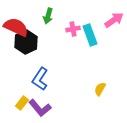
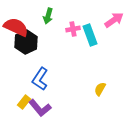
yellow rectangle: moved 2 px right, 1 px up
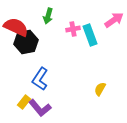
black hexagon: rotated 15 degrees clockwise
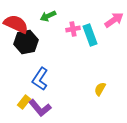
green arrow: rotated 49 degrees clockwise
red semicircle: moved 3 px up
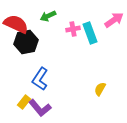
cyan rectangle: moved 2 px up
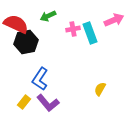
pink arrow: rotated 12 degrees clockwise
purple L-shape: moved 8 px right, 5 px up
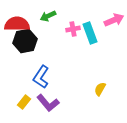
red semicircle: moved 1 px right; rotated 25 degrees counterclockwise
black hexagon: moved 1 px left, 1 px up
blue L-shape: moved 1 px right, 2 px up
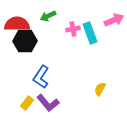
black hexagon: rotated 10 degrees clockwise
yellow rectangle: moved 3 px right, 1 px down
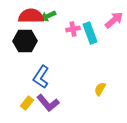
pink arrow: rotated 18 degrees counterclockwise
red semicircle: moved 14 px right, 8 px up
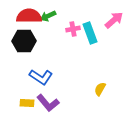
red semicircle: moved 2 px left
black hexagon: moved 1 px left
blue L-shape: rotated 90 degrees counterclockwise
yellow rectangle: rotated 56 degrees clockwise
